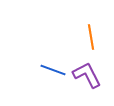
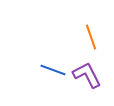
orange line: rotated 10 degrees counterclockwise
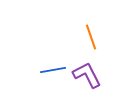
blue line: rotated 30 degrees counterclockwise
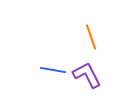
blue line: rotated 20 degrees clockwise
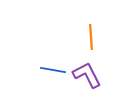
orange line: rotated 15 degrees clockwise
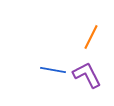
orange line: rotated 30 degrees clockwise
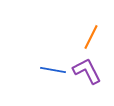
purple L-shape: moved 4 px up
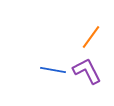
orange line: rotated 10 degrees clockwise
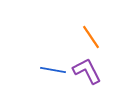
orange line: rotated 70 degrees counterclockwise
